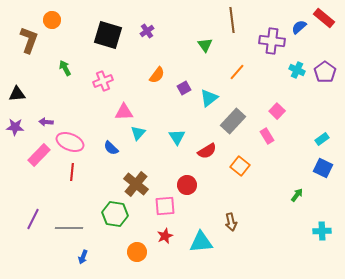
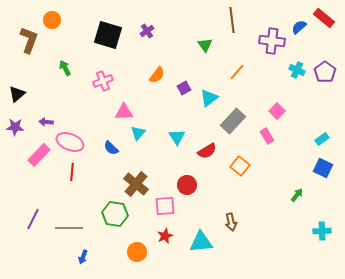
black triangle at (17, 94): rotated 36 degrees counterclockwise
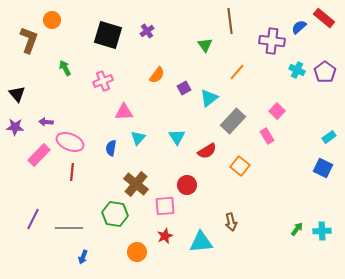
brown line at (232, 20): moved 2 px left, 1 px down
black triangle at (17, 94): rotated 30 degrees counterclockwise
cyan triangle at (138, 133): moved 5 px down
cyan rectangle at (322, 139): moved 7 px right, 2 px up
blue semicircle at (111, 148): rotated 56 degrees clockwise
green arrow at (297, 195): moved 34 px down
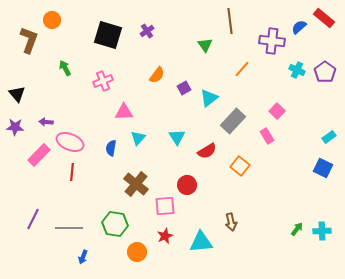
orange line at (237, 72): moved 5 px right, 3 px up
green hexagon at (115, 214): moved 10 px down
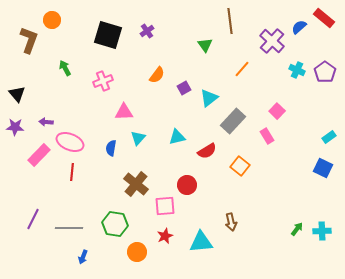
purple cross at (272, 41): rotated 35 degrees clockwise
cyan triangle at (177, 137): rotated 48 degrees clockwise
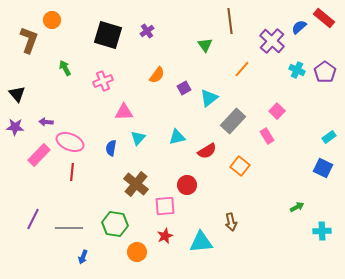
green arrow at (297, 229): moved 22 px up; rotated 24 degrees clockwise
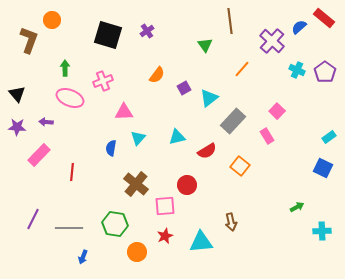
green arrow at (65, 68): rotated 28 degrees clockwise
purple star at (15, 127): moved 2 px right
pink ellipse at (70, 142): moved 44 px up
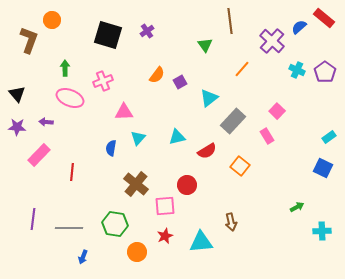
purple square at (184, 88): moved 4 px left, 6 px up
purple line at (33, 219): rotated 20 degrees counterclockwise
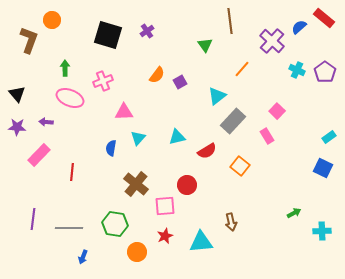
cyan triangle at (209, 98): moved 8 px right, 2 px up
green arrow at (297, 207): moved 3 px left, 6 px down
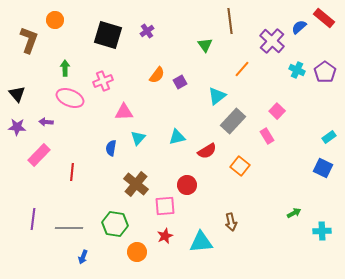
orange circle at (52, 20): moved 3 px right
